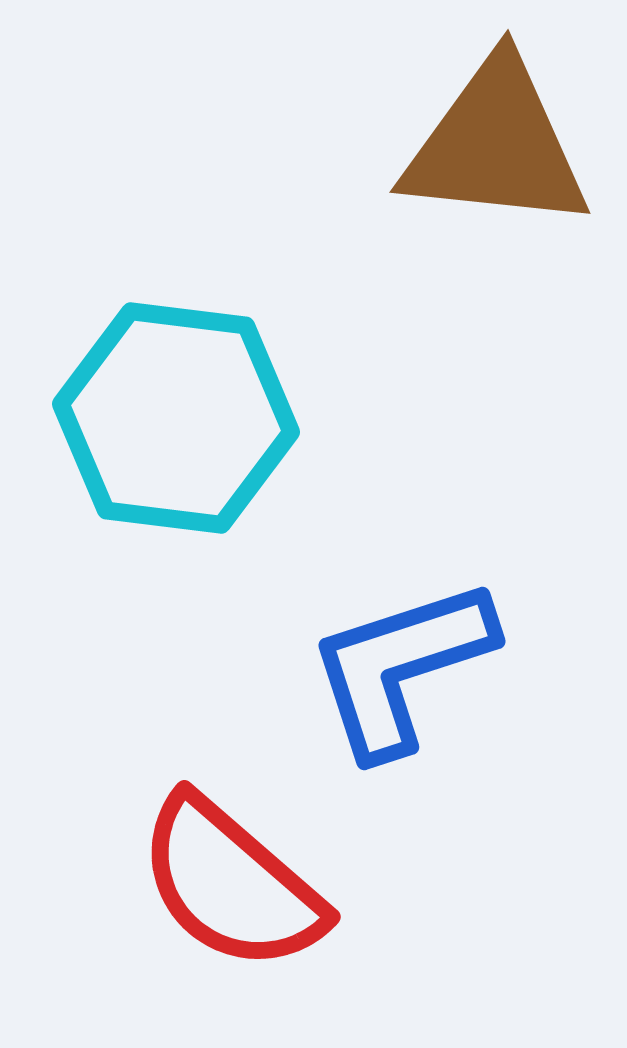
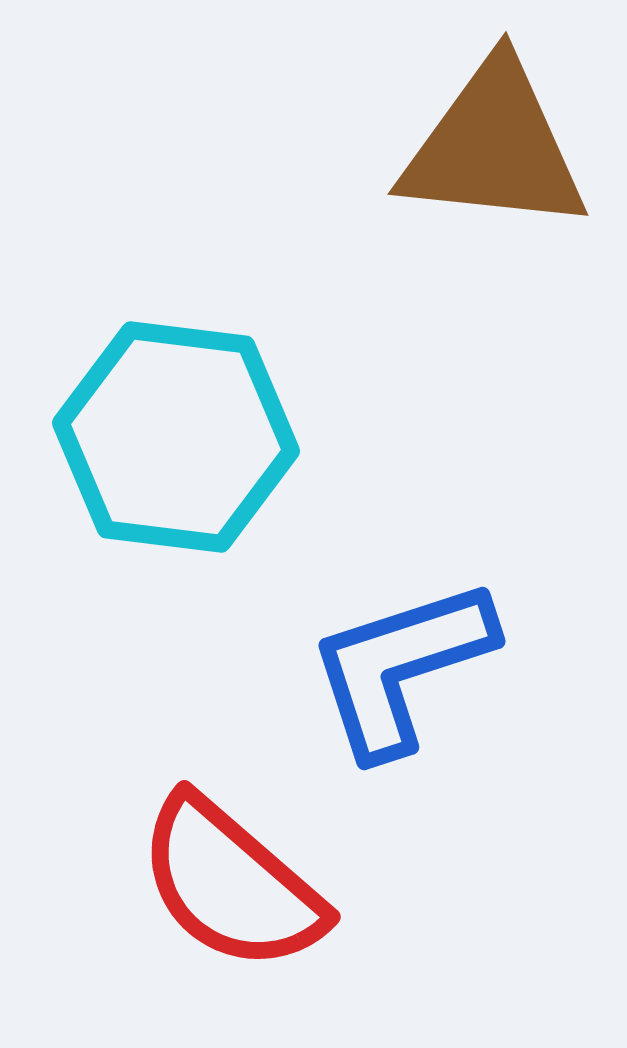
brown triangle: moved 2 px left, 2 px down
cyan hexagon: moved 19 px down
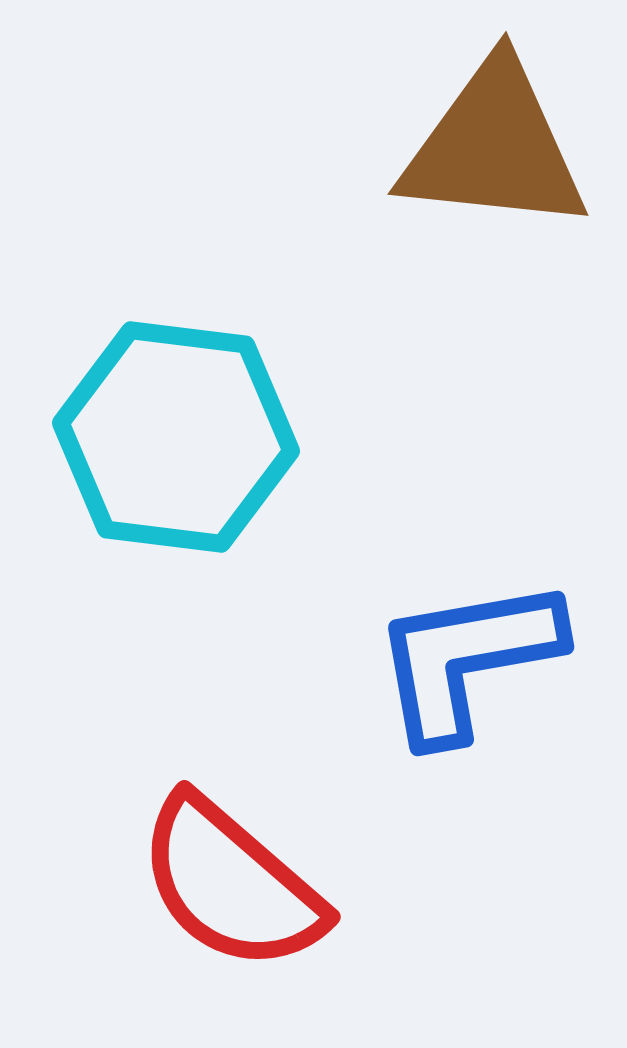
blue L-shape: moved 66 px right, 8 px up; rotated 8 degrees clockwise
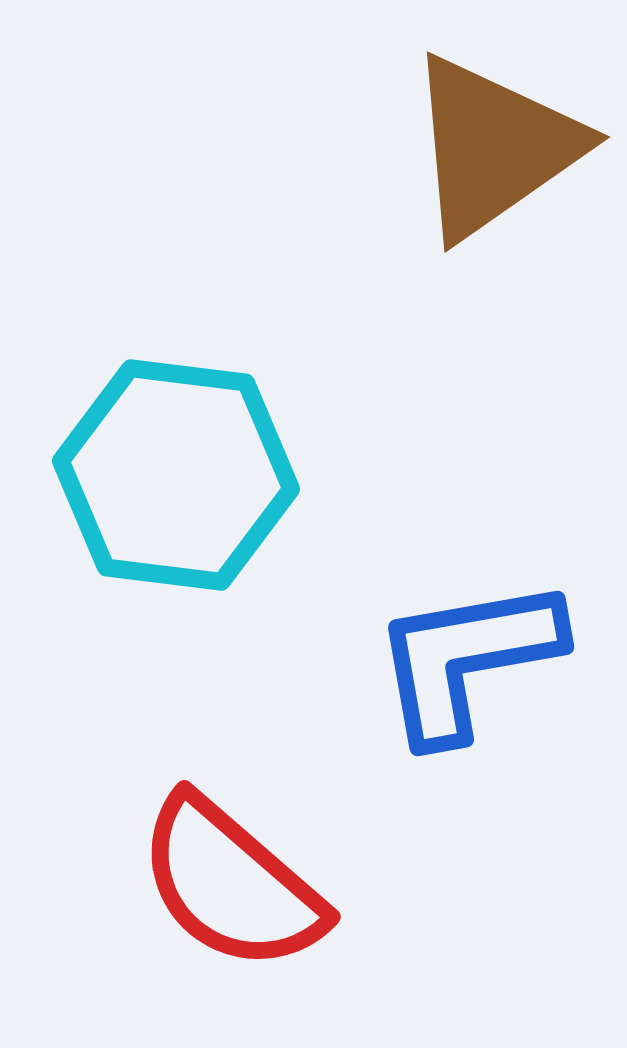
brown triangle: rotated 41 degrees counterclockwise
cyan hexagon: moved 38 px down
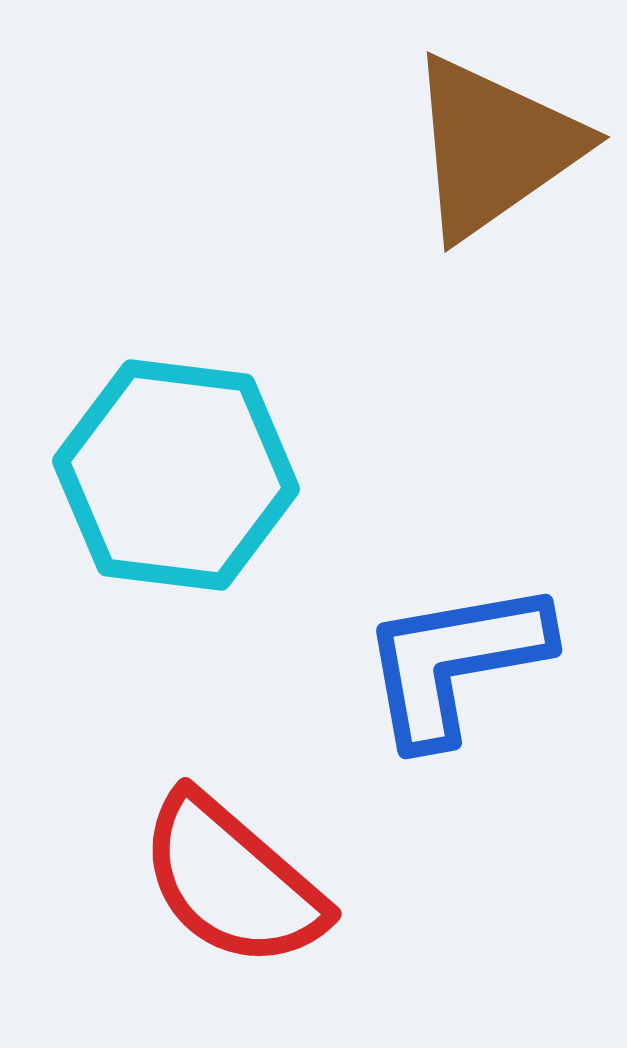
blue L-shape: moved 12 px left, 3 px down
red semicircle: moved 1 px right, 3 px up
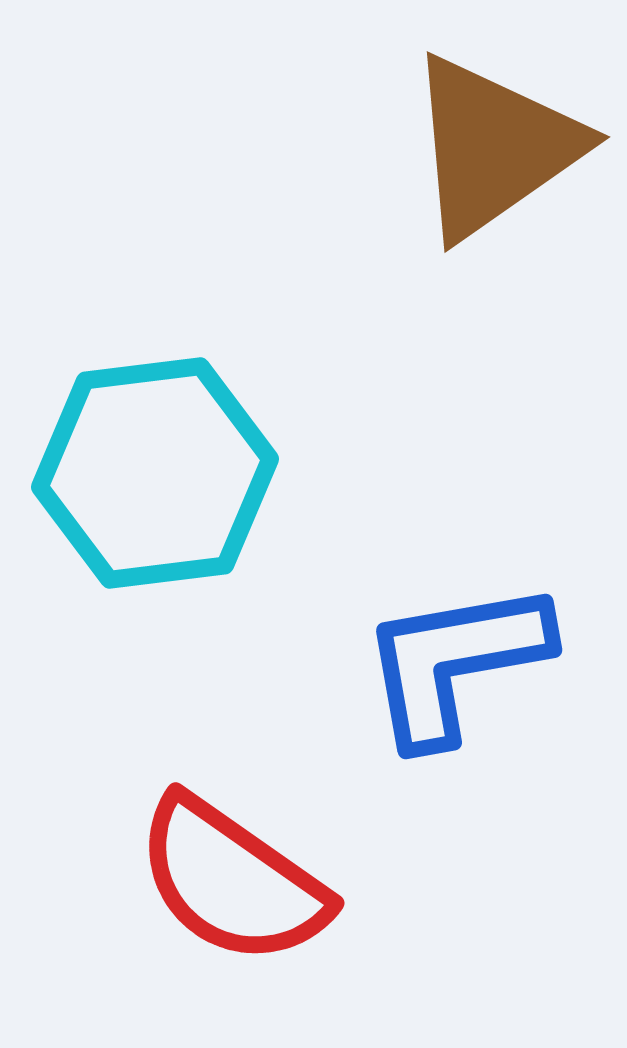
cyan hexagon: moved 21 px left, 2 px up; rotated 14 degrees counterclockwise
red semicircle: rotated 6 degrees counterclockwise
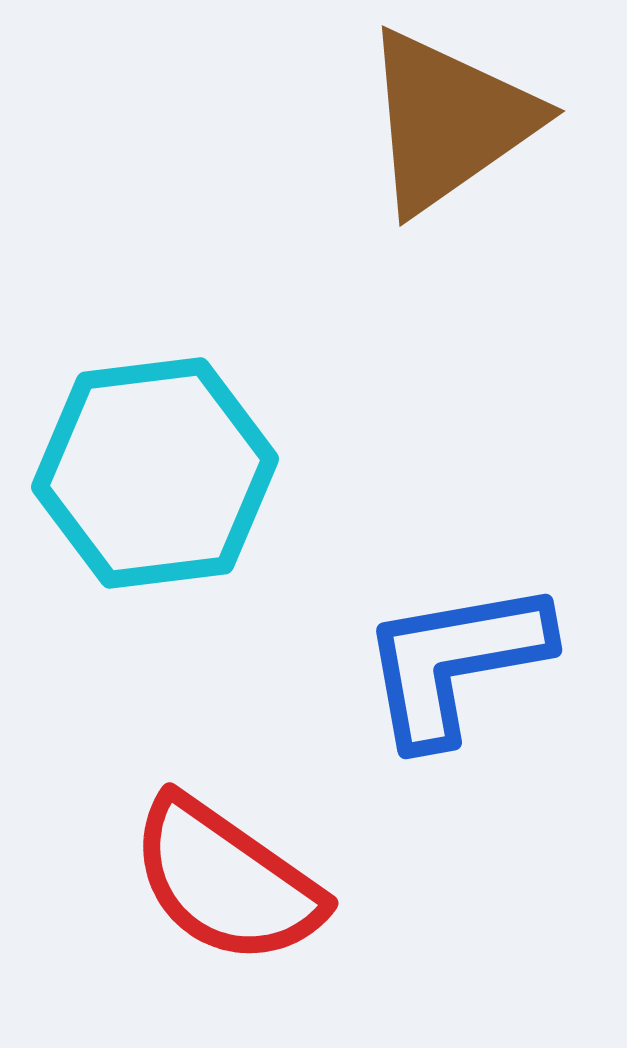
brown triangle: moved 45 px left, 26 px up
red semicircle: moved 6 px left
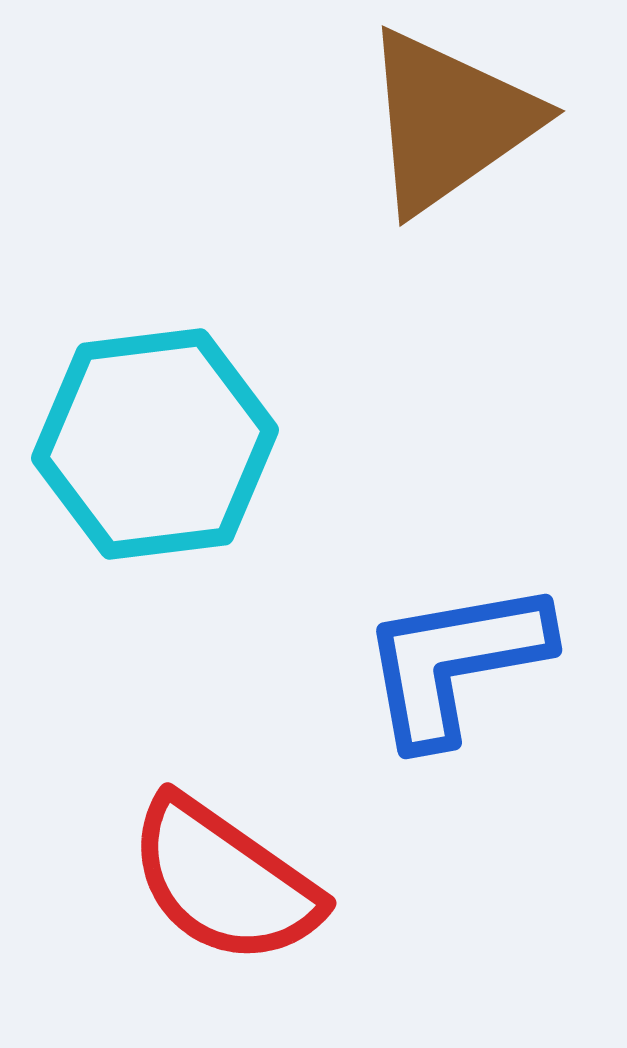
cyan hexagon: moved 29 px up
red semicircle: moved 2 px left
